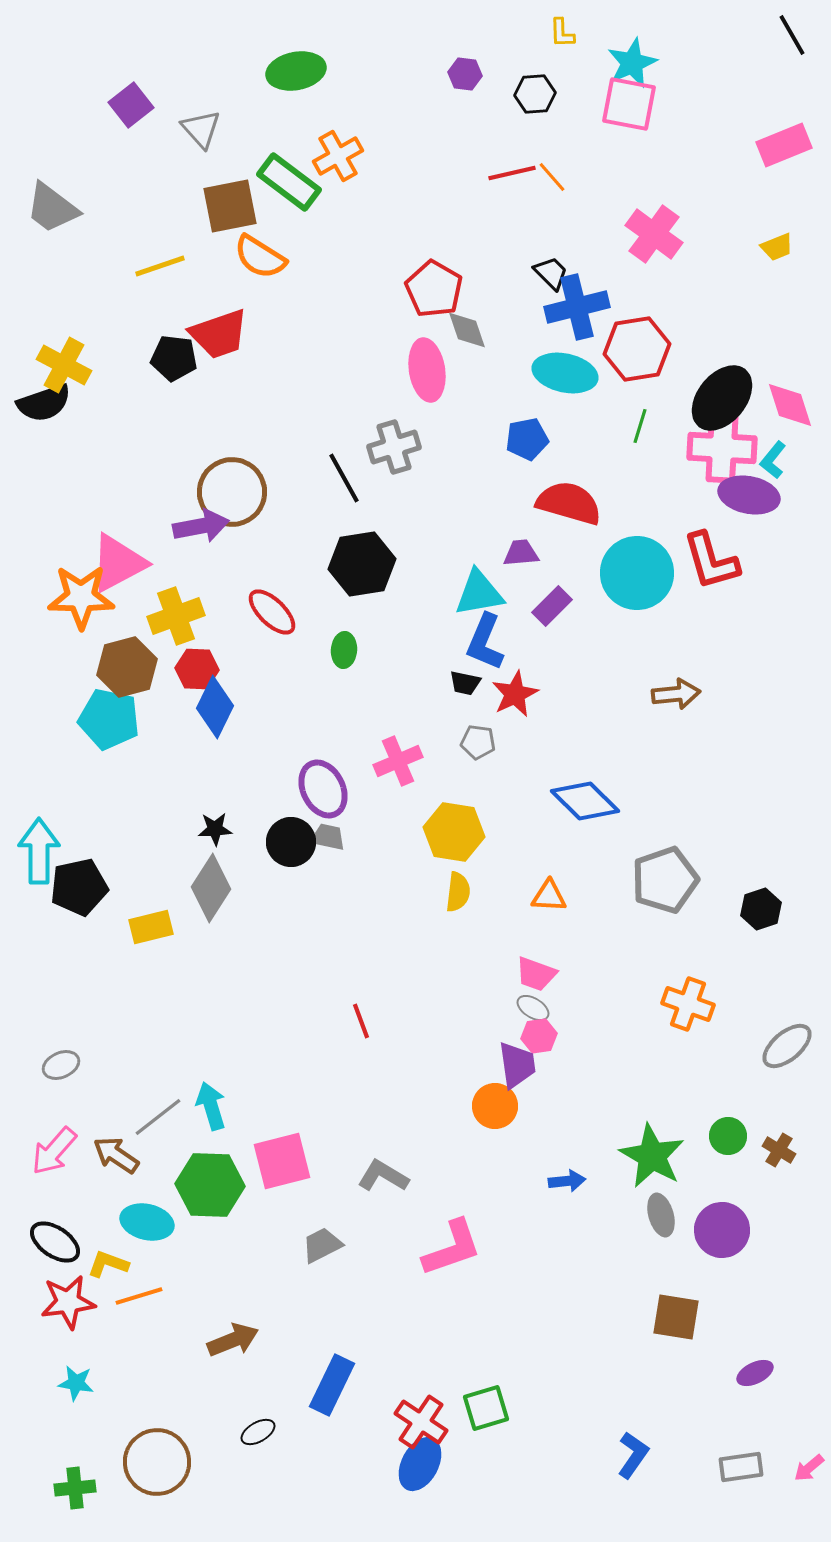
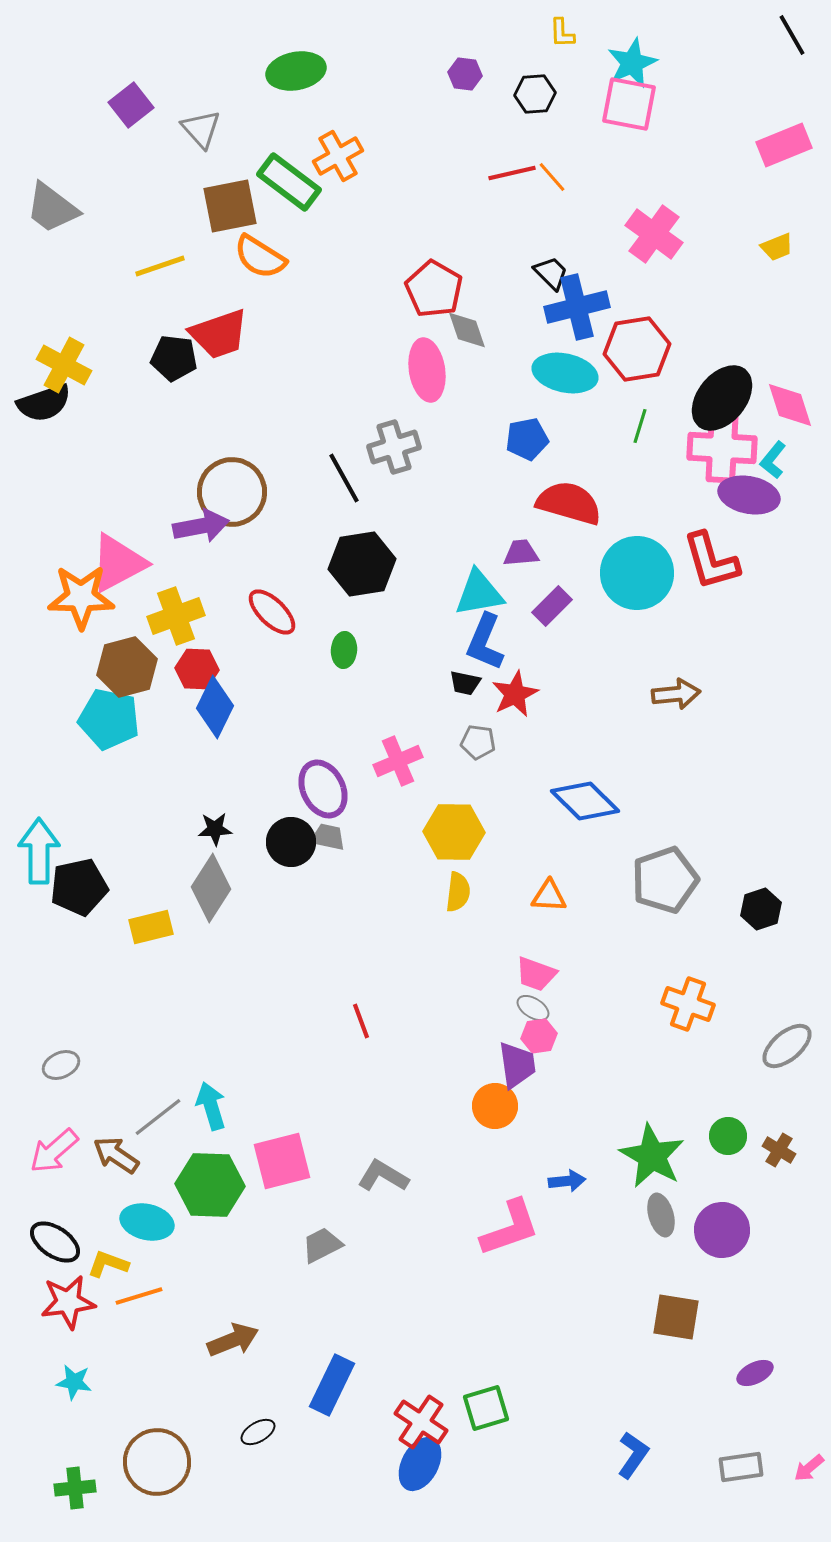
yellow hexagon at (454, 832): rotated 8 degrees counterclockwise
pink arrow at (54, 1151): rotated 8 degrees clockwise
pink L-shape at (452, 1248): moved 58 px right, 20 px up
cyan star at (76, 1383): moved 2 px left, 1 px up
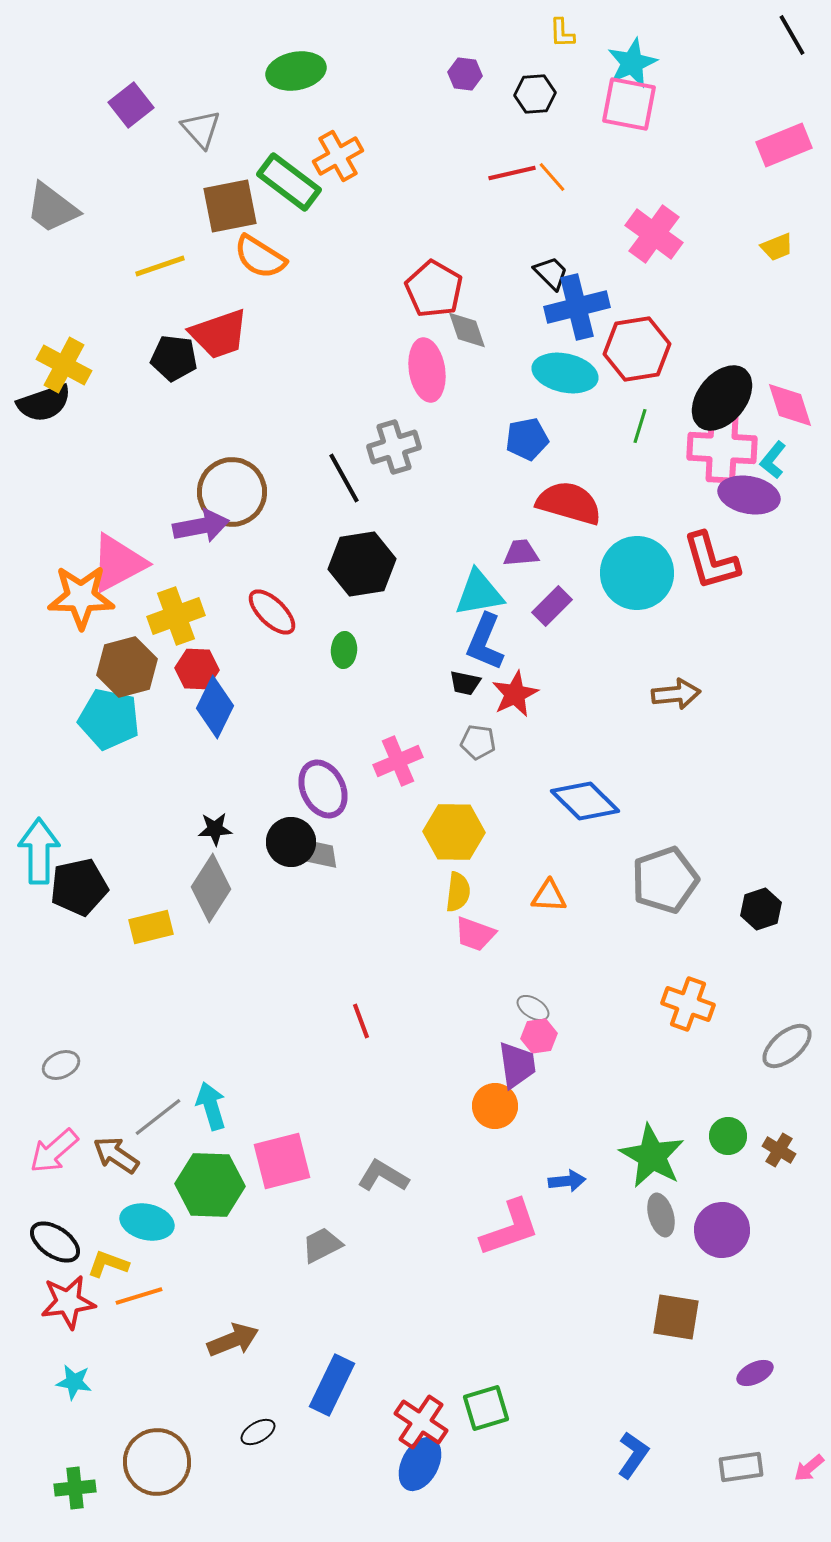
gray trapezoid at (328, 837): moved 7 px left, 18 px down
pink trapezoid at (536, 974): moved 61 px left, 40 px up
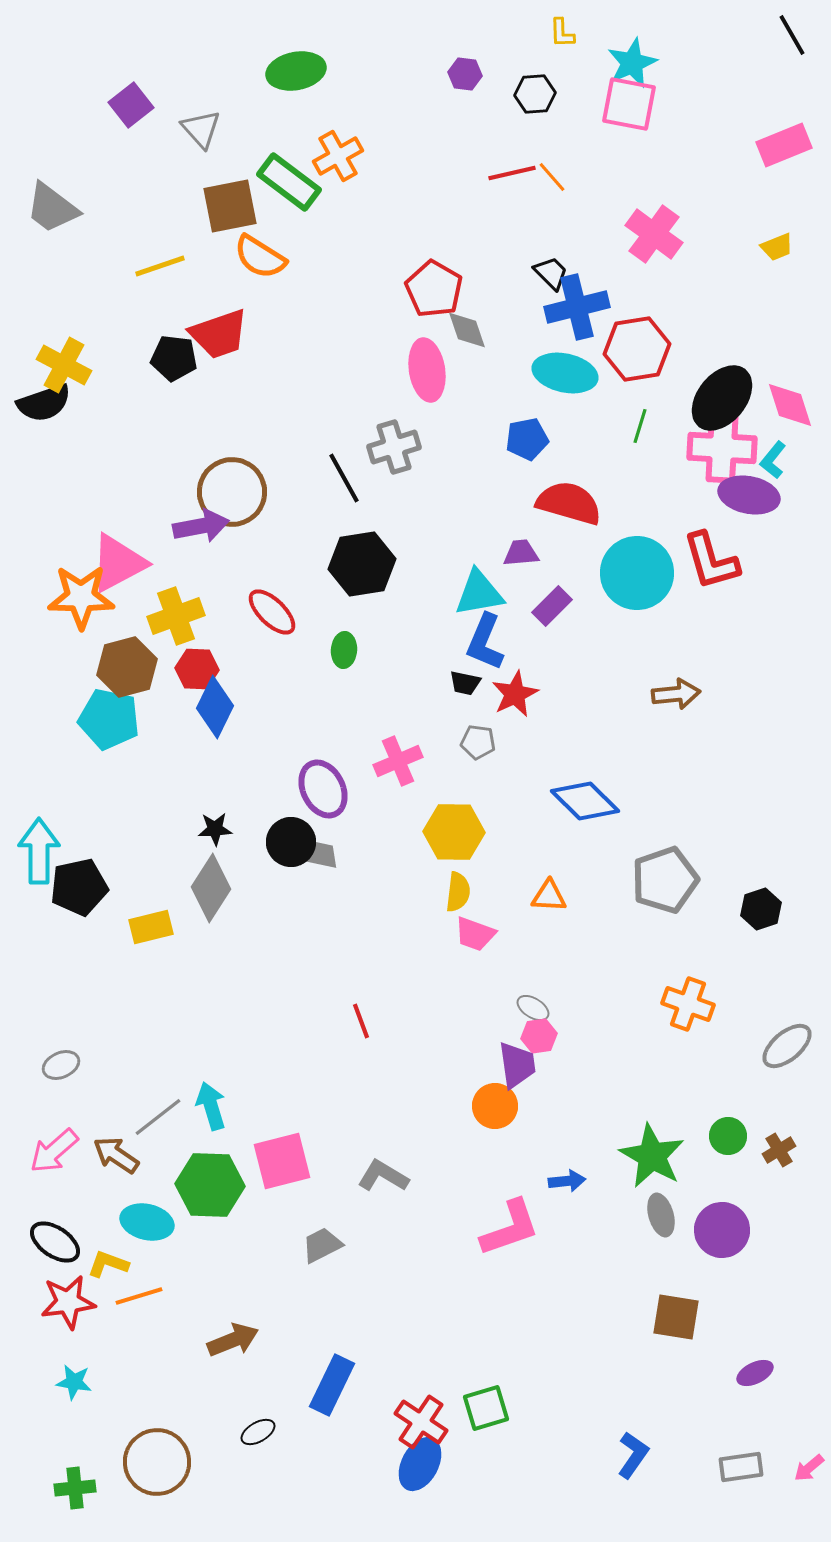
brown cross at (779, 1150): rotated 28 degrees clockwise
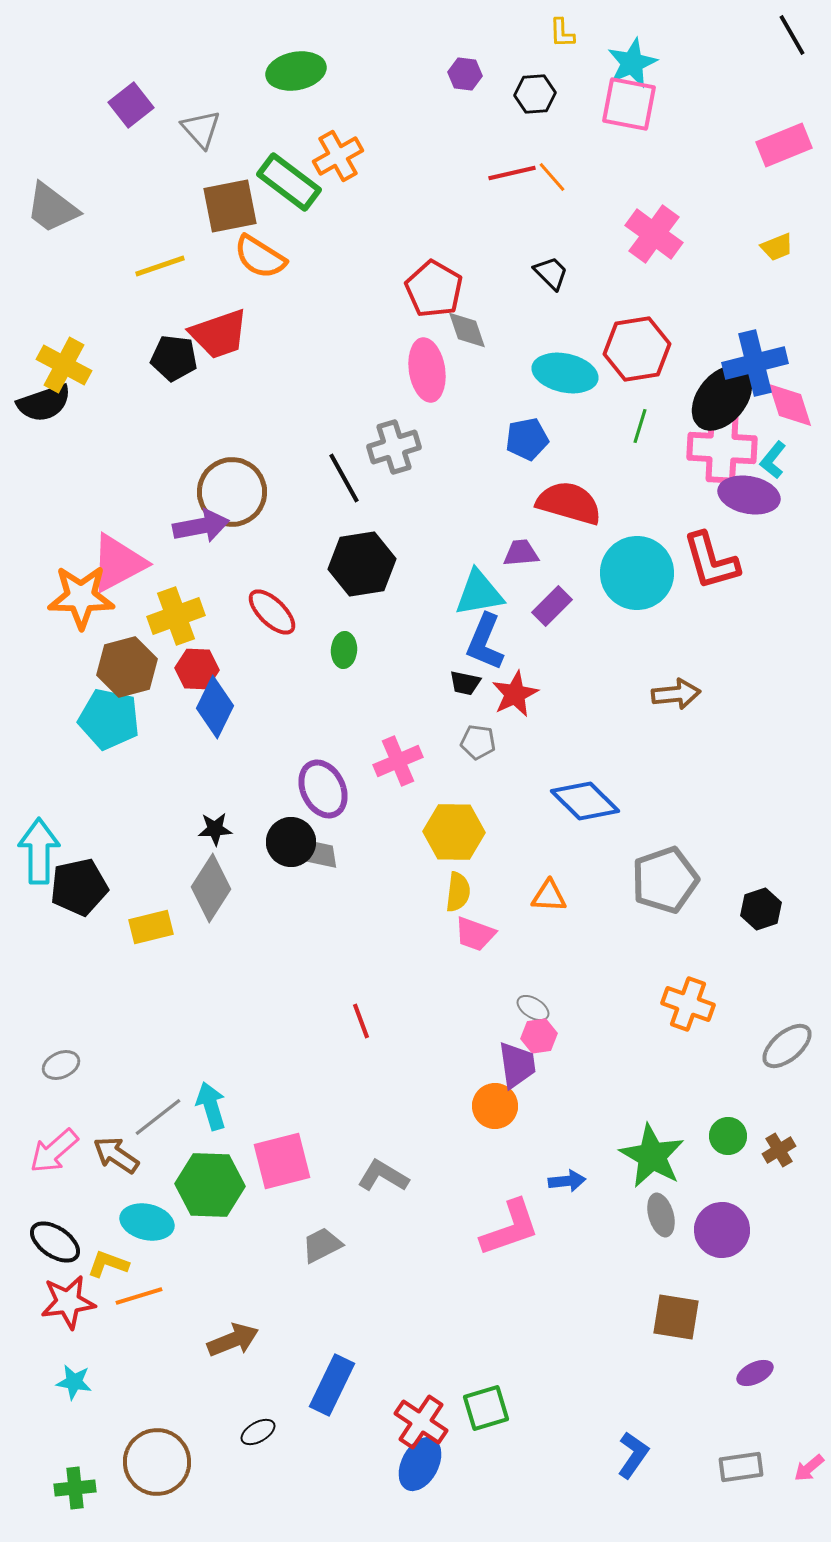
blue cross at (577, 307): moved 178 px right, 56 px down
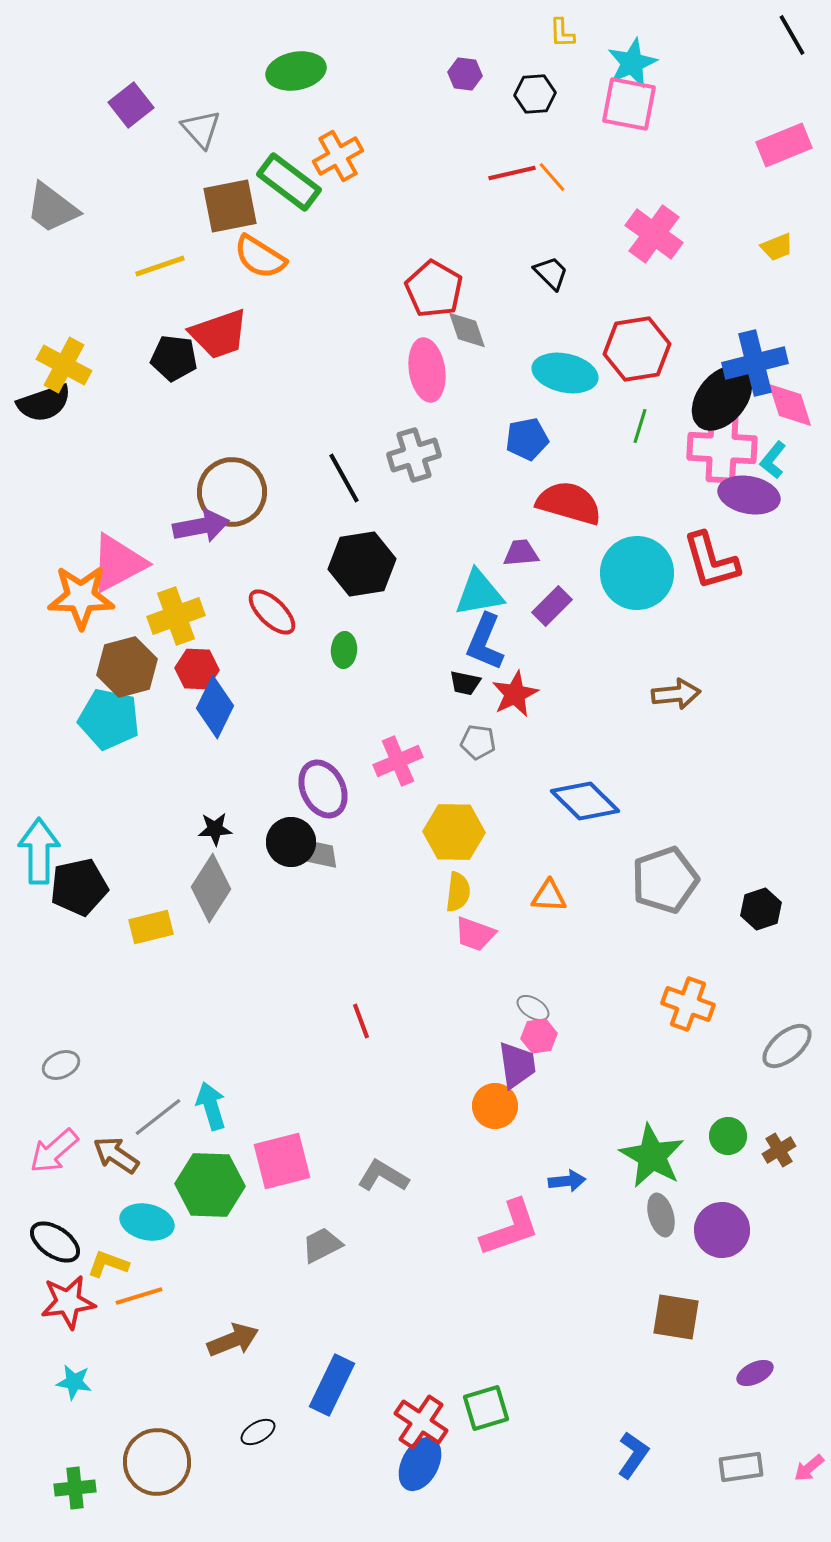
gray cross at (394, 447): moved 20 px right, 8 px down
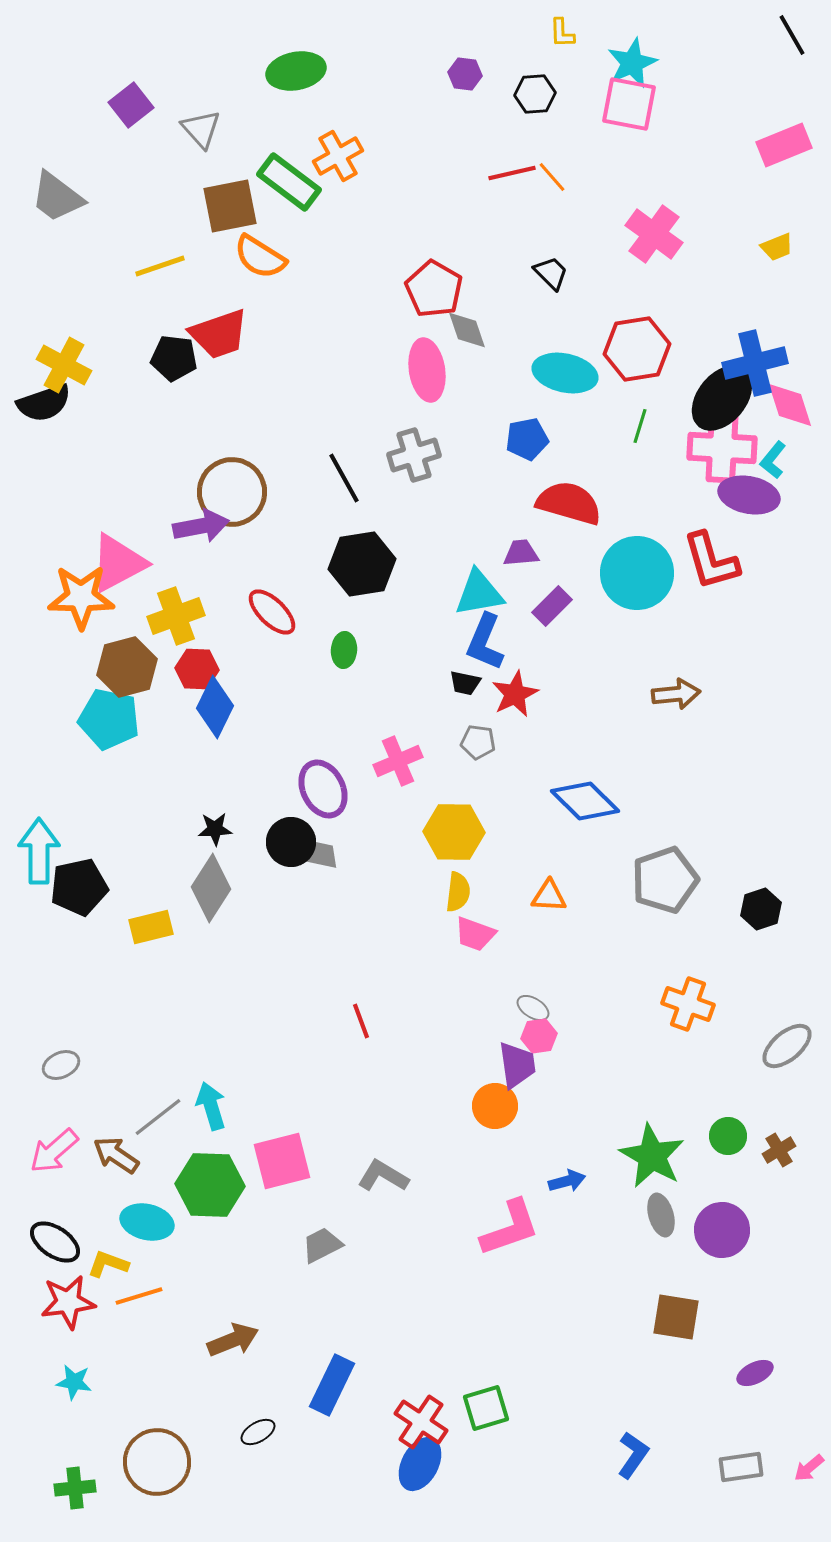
gray trapezoid at (52, 208): moved 5 px right, 11 px up
blue arrow at (567, 1181): rotated 9 degrees counterclockwise
